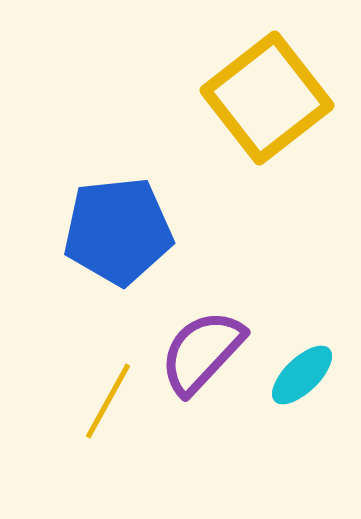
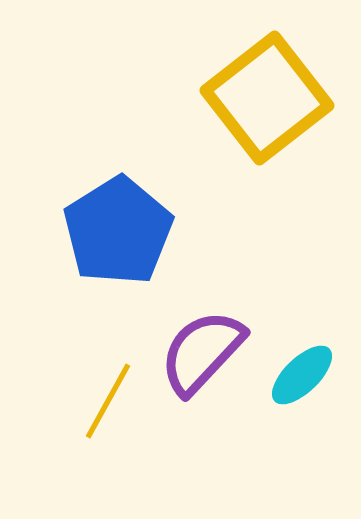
blue pentagon: rotated 26 degrees counterclockwise
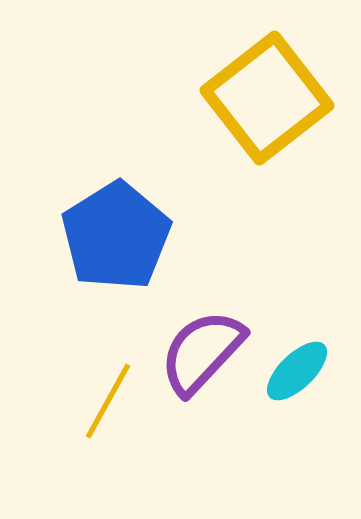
blue pentagon: moved 2 px left, 5 px down
cyan ellipse: moved 5 px left, 4 px up
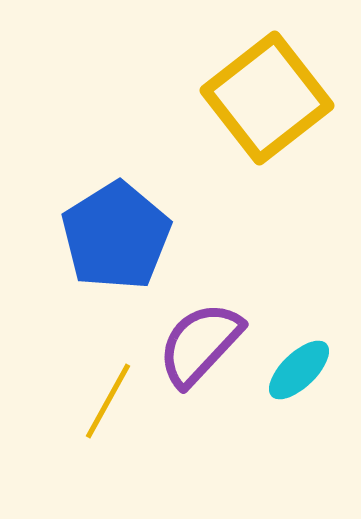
purple semicircle: moved 2 px left, 8 px up
cyan ellipse: moved 2 px right, 1 px up
